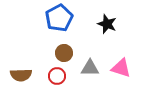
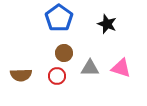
blue pentagon: rotated 8 degrees counterclockwise
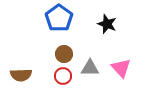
brown circle: moved 1 px down
pink triangle: rotated 30 degrees clockwise
red circle: moved 6 px right
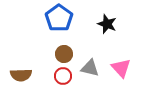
gray triangle: rotated 12 degrees clockwise
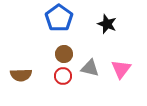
pink triangle: moved 1 px down; rotated 20 degrees clockwise
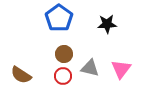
black star: rotated 24 degrees counterclockwise
brown semicircle: rotated 35 degrees clockwise
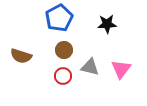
blue pentagon: rotated 8 degrees clockwise
brown circle: moved 4 px up
gray triangle: moved 1 px up
brown semicircle: moved 19 px up; rotated 15 degrees counterclockwise
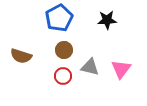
black star: moved 4 px up
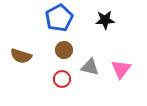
black star: moved 2 px left
red circle: moved 1 px left, 3 px down
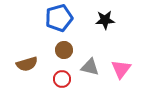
blue pentagon: rotated 12 degrees clockwise
brown semicircle: moved 6 px right, 8 px down; rotated 35 degrees counterclockwise
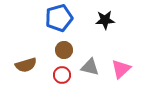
brown semicircle: moved 1 px left, 1 px down
pink triangle: rotated 10 degrees clockwise
red circle: moved 4 px up
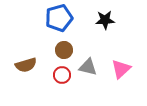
gray triangle: moved 2 px left
